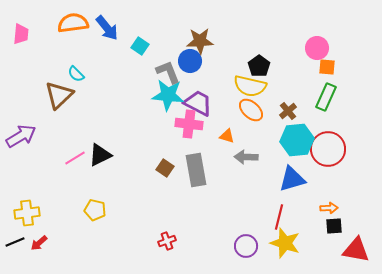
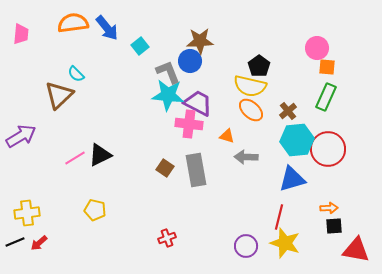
cyan square: rotated 18 degrees clockwise
red cross: moved 3 px up
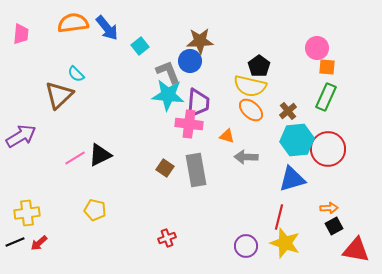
purple trapezoid: rotated 68 degrees clockwise
black square: rotated 24 degrees counterclockwise
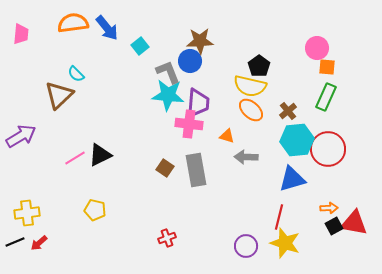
red triangle: moved 2 px left, 27 px up
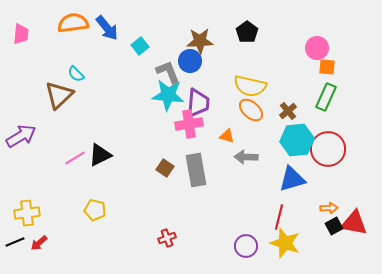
black pentagon: moved 12 px left, 34 px up
pink cross: rotated 16 degrees counterclockwise
